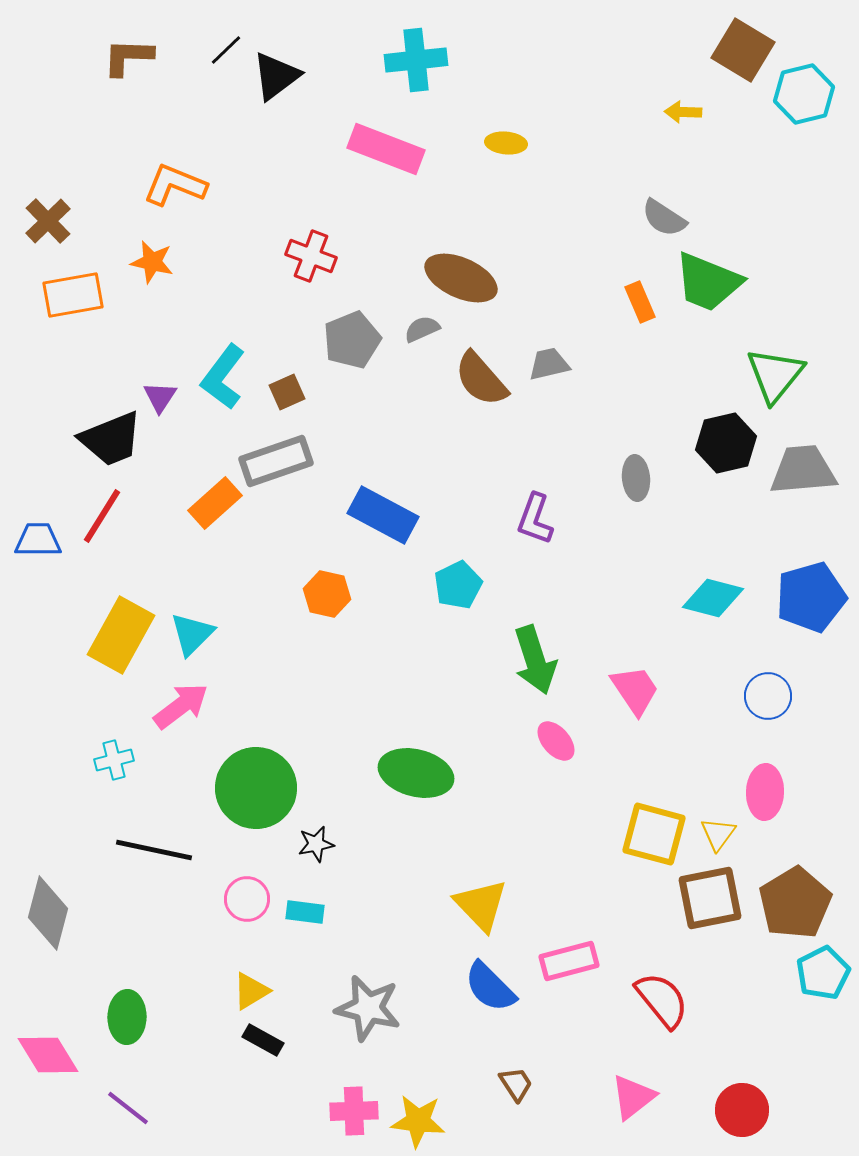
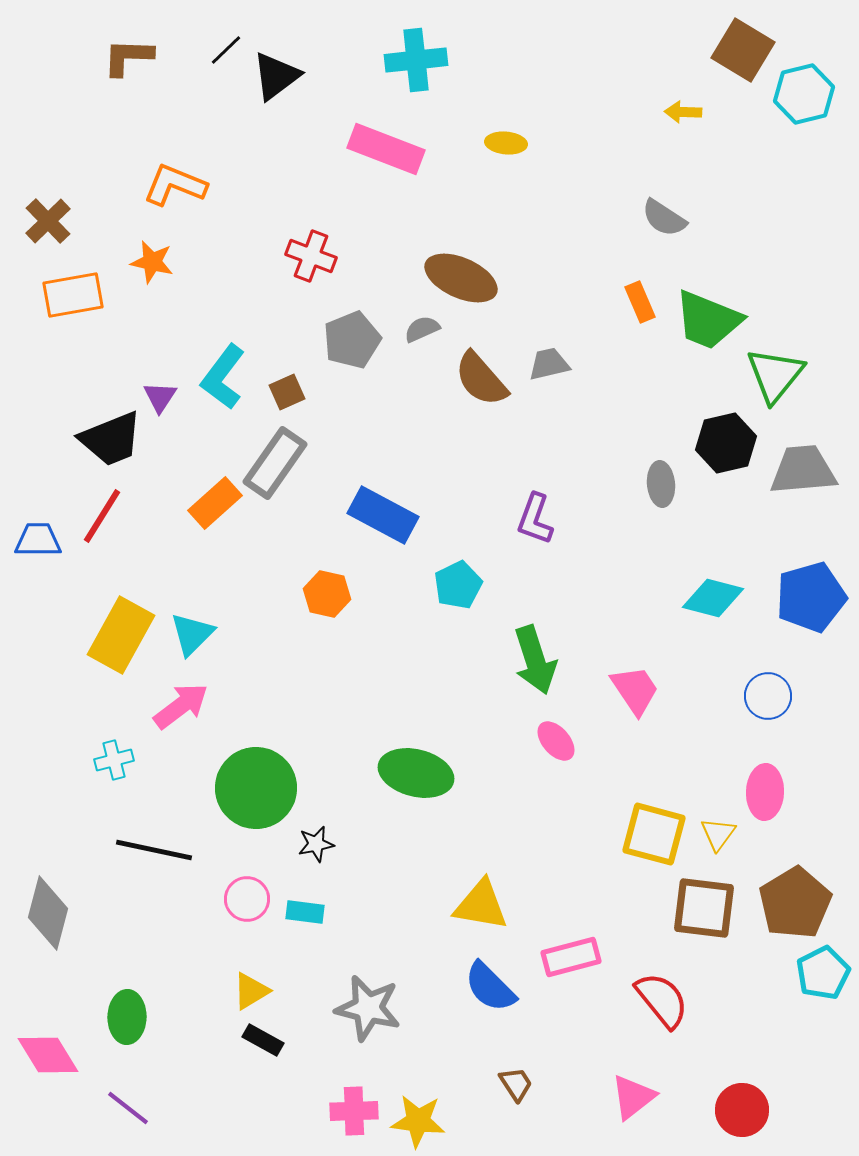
green trapezoid at (708, 282): moved 38 px down
gray rectangle at (276, 461): moved 1 px left, 2 px down; rotated 36 degrees counterclockwise
gray ellipse at (636, 478): moved 25 px right, 6 px down
brown square at (710, 898): moved 6 px left, 10 px down; rotated 18 degrees clockwise
yellow triangle at (481, 905): rotated 36 degrees counterclockwise
pink rectangle at (569, 961): moved 2 px right, 4 px up
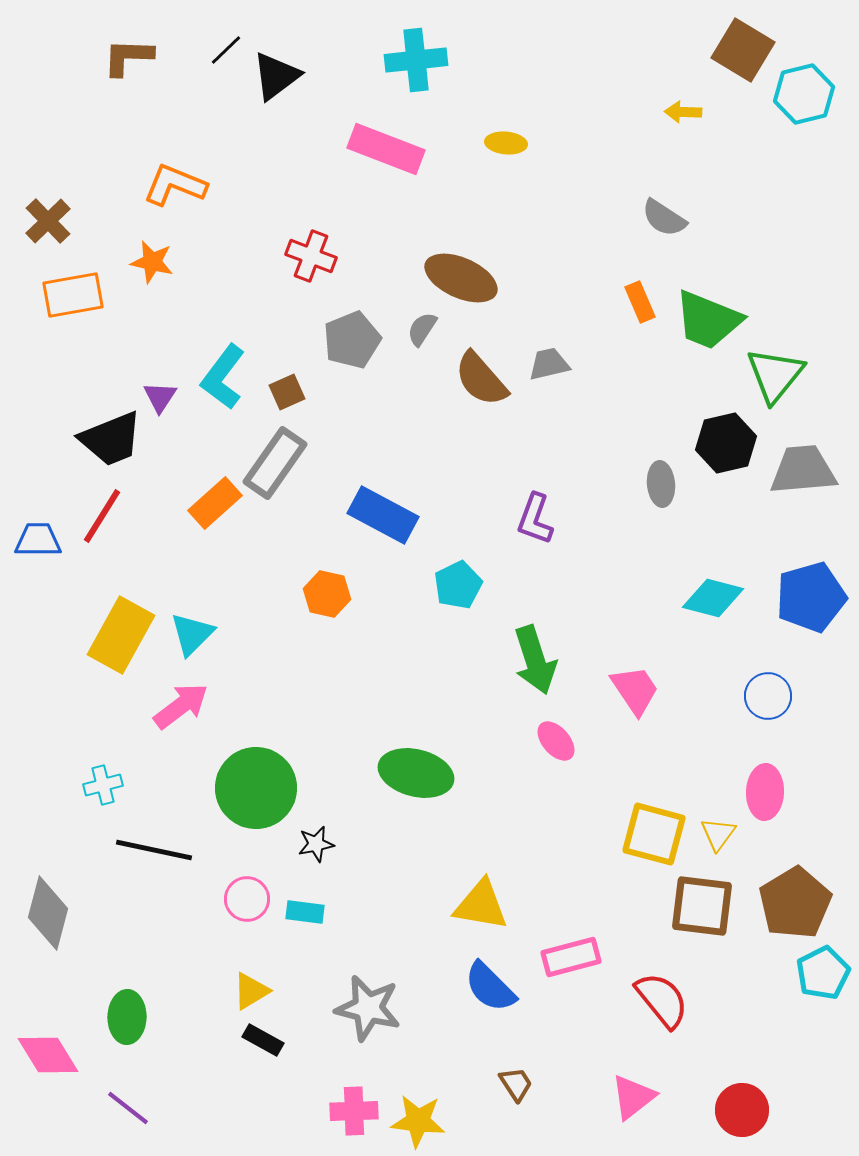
gray semicircle at (422, 329): rotated 33 degrees counterclockwise
cyan cross at (114, 760): moved 11 px left, 25 px down
brown square at (704, 908): moved 2 px left, 2 px up
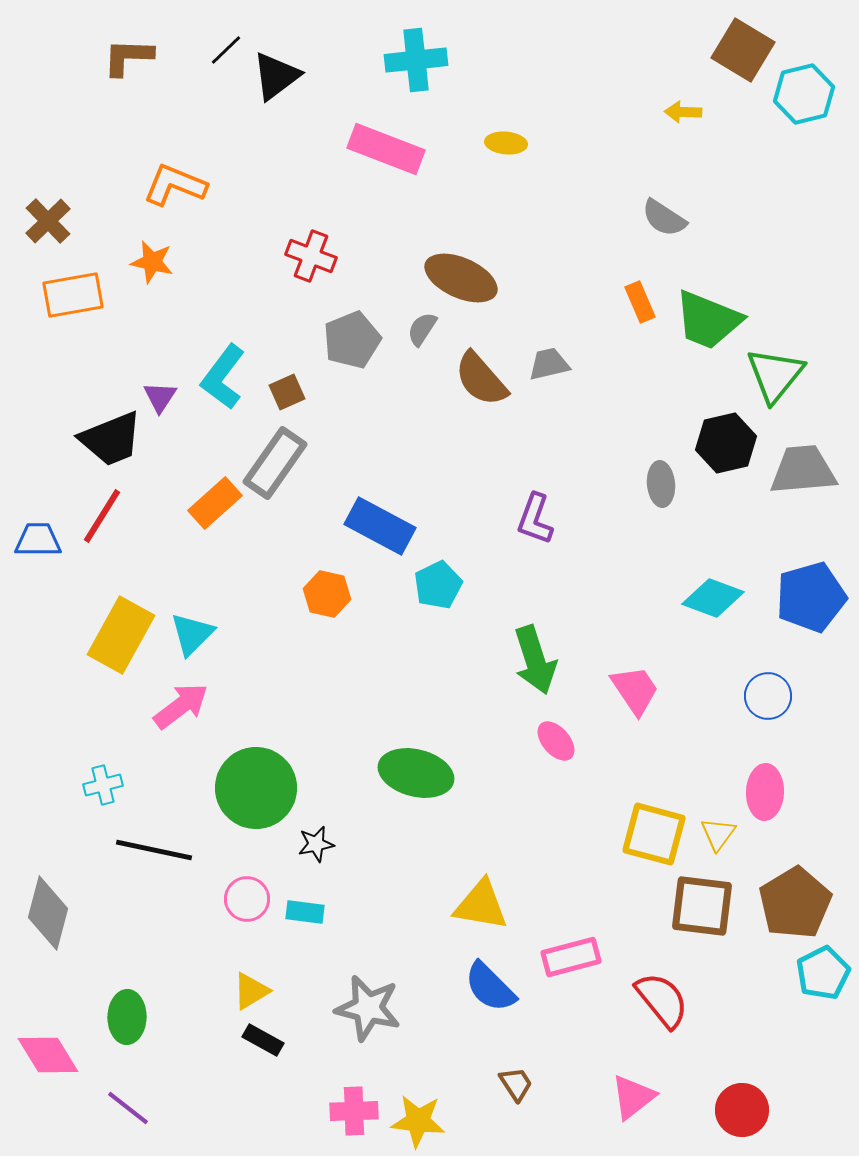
blue rectangle at (383, 515): moved 3 px left, 11 px down
cyan pentagon at (458, 585): moved 20 px left
cyan diamond at (713, 598): rotated 6 degrees clockwise
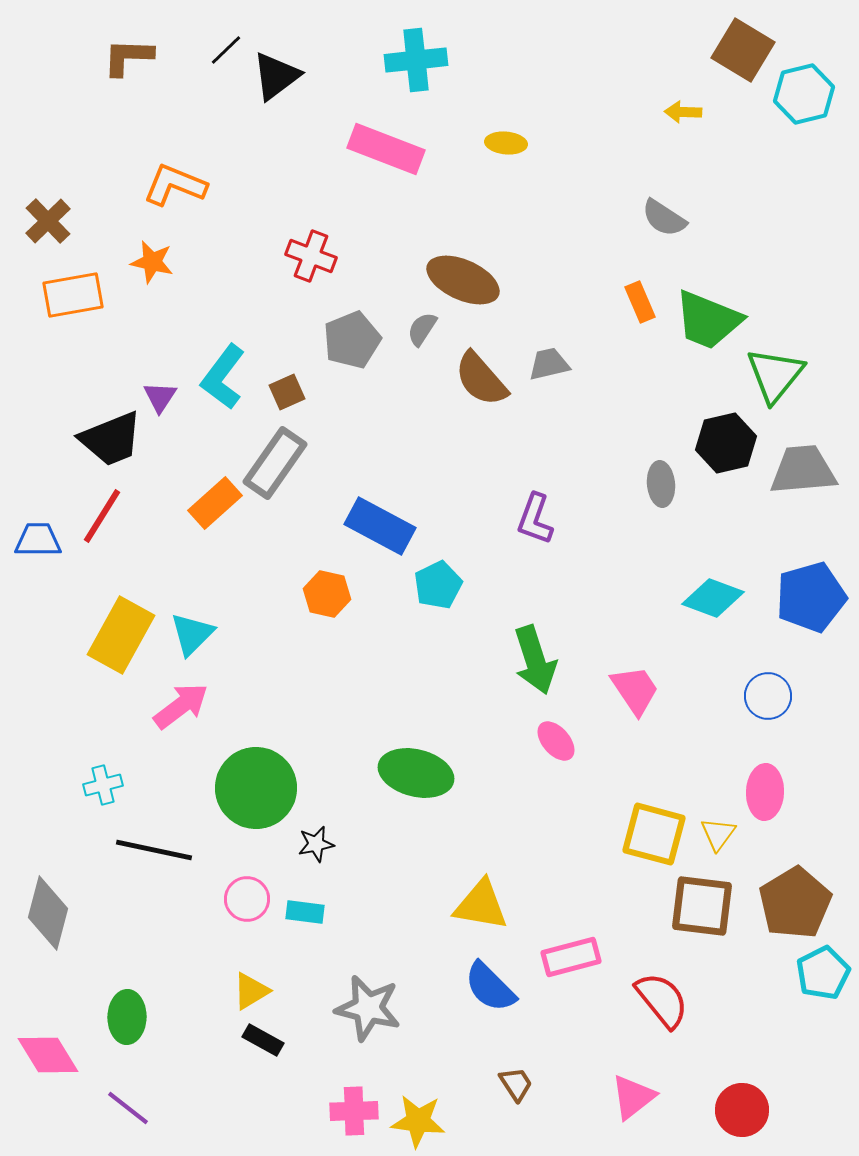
brown ellipse at (461, 278): moved 2 px right, 2 px down
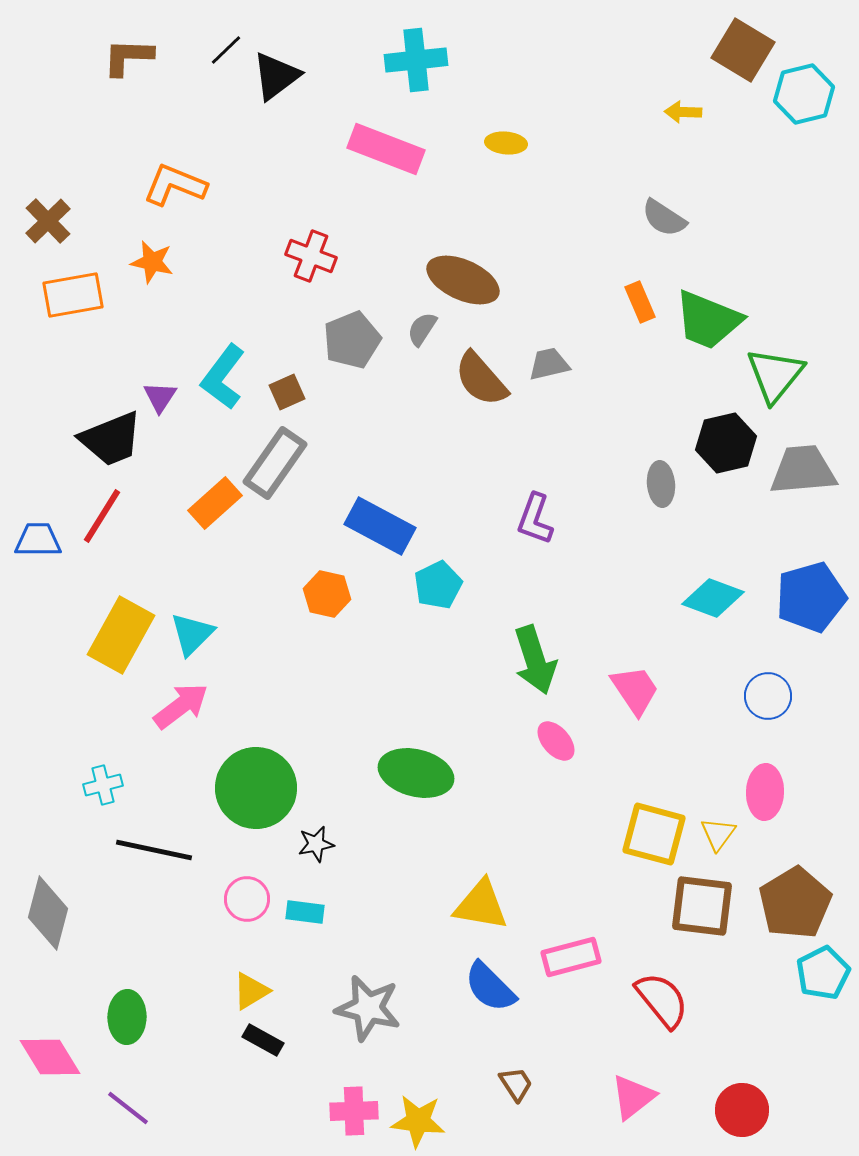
pink diamond at (48, 1055): moved 2 px right, 2 px down
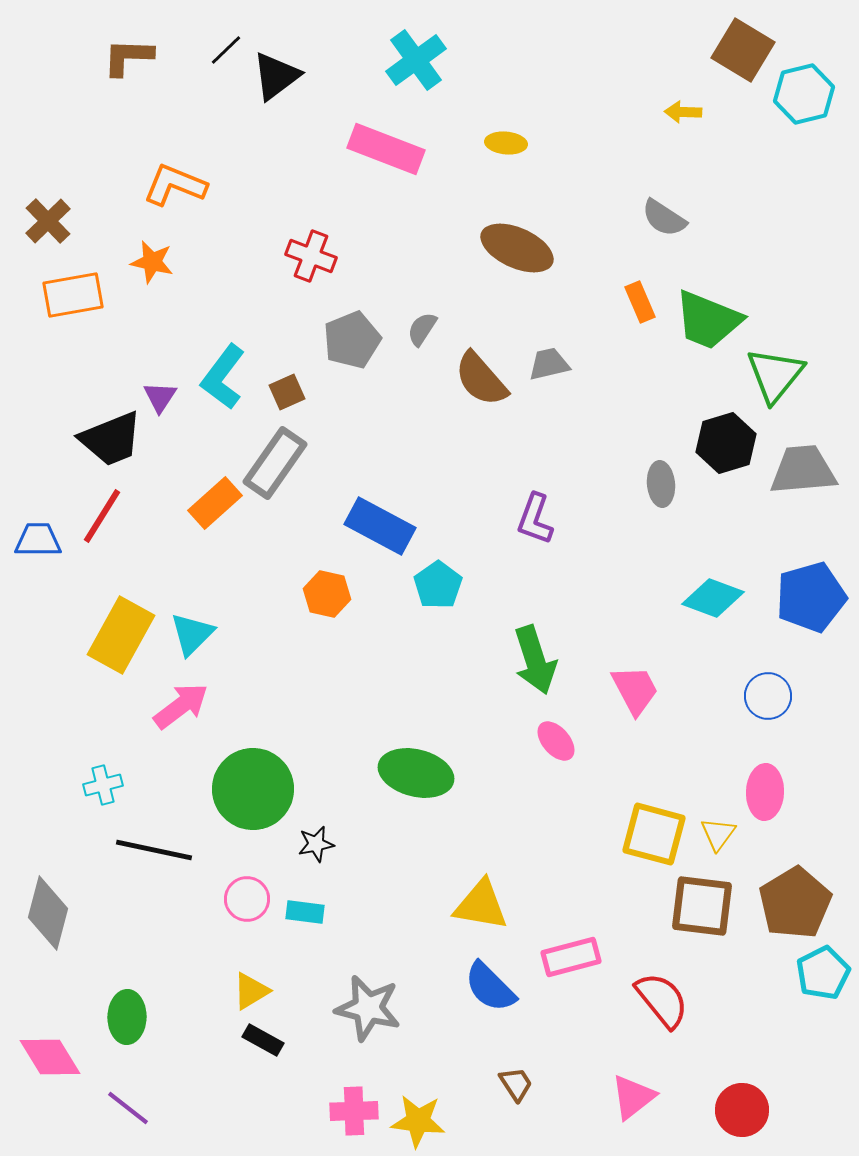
cyan cross at (416, 60): rotated 30 degrees counterclockwise
brown ellipse at (463, 280): moved 54 px right, 32 px up
black hexagon at (726, 443): rotated 4 degrees counterclockwise
cyan pentagon at (438, 585): rotated 9 degrees counterclockwise
pink trapezoid at (635, 690): rotated 6 degrees clockwise
green circle at (256, 788): moved 3 px left, 1 px down
